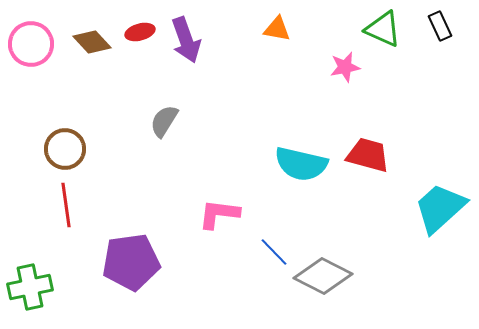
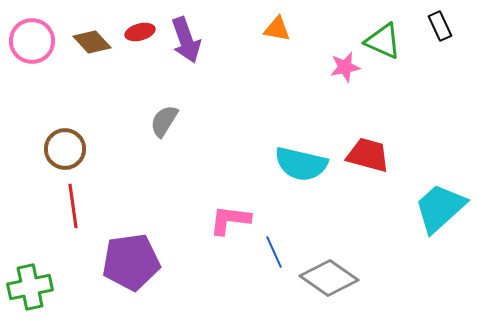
green triangle: moved 12 px down
pink circle: moved 1 px right, 3 px up
red line: moved 7 px right, 1 px down
pink L-shape: moved 11 px right, 6 px down
blue line: rotated 20 degrees clockwise
gray diamond: moved 6 px right, 2 px down; rotated 8 degrees clockwise
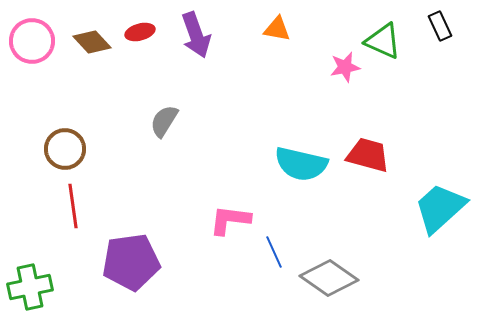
purple arrow: moved 10 px right, 5 px up
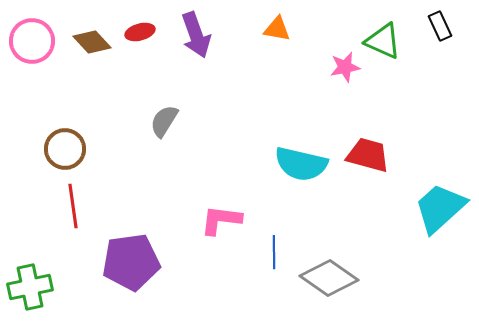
pink L-shape: moved 9 px left
blue line: rotated 24 degrees clockwise
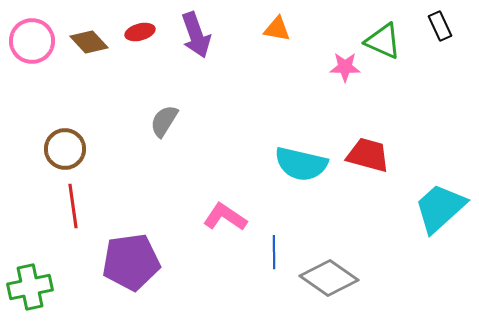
brown diamond: moved 3 px left
pink star: rotated 12 degrees clockwise
pink L-shape: moved 4 px right, 3 px up; rotated 27 degrees clockwise
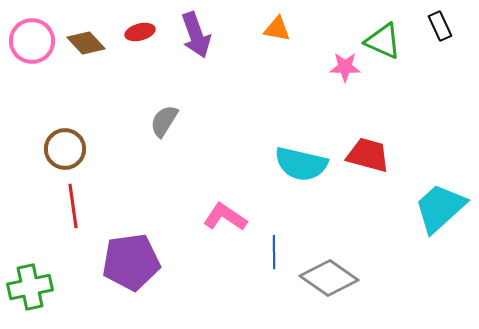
brown diamond: moved 3 px left, 1 px down
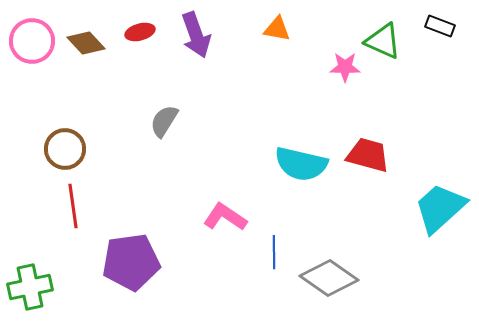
black rectangle: rotated 44 degrees counterclockwise
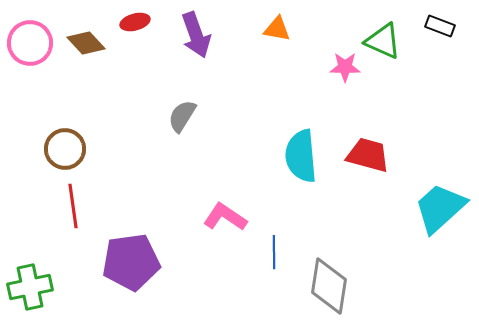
red ellipse: moved 5 px left, 10 px up
pink circle: moved 2 px left, 2 px down
gray semicircle: moved 18 px right, 5 px up
cyan semicircle: moved 8 px up; rotated 72 degrees clockwise
gray diamond: moved 8 px down; rotated 64 degrees clockwise
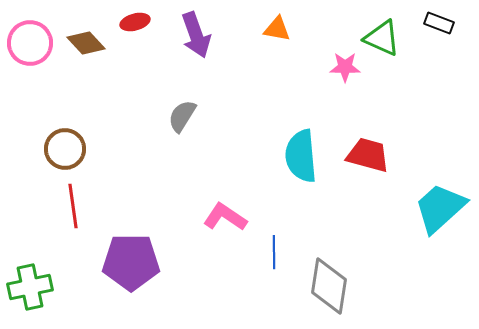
black rectangle: moved 1 px left, 3 px up
green triangle: moved 1 px left, 3 px up
purple pentagon: rotated 8 degrees clockwise
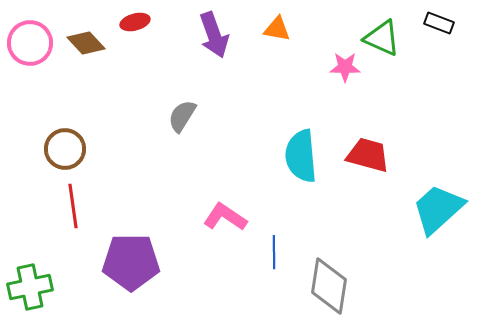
purple arrow: moved 18 px right
cyan trapezoid: moved 2 px left, 1 px down
